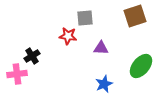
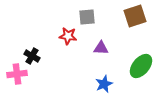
gray square: moved 2 px right, 1 px up
black cross: rotated 28 degrees counterclockwise
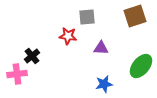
black cross: rotated 21 degrees clockwise
blue star: rotated 12 degrees clockwise
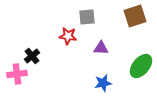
blue star: moved 1 px left, 1 px up
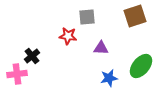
blue star: moved 6 px right, 5 px up
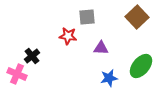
brown square: moved 2 px right, 1 px down; rotated 25 degrees counterclockwise
pink cross: rotated 30 degrees clockwise
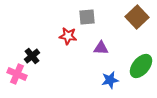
blue star: moved 1 px right, 2 px down
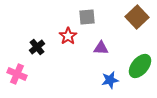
red star: rotated 30 degrees clockwise
black cross: moved 5 px right, 9 px up
green ellipse: moved 1 px left
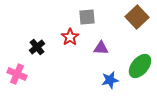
red star: moved 2 px right, 1 px down
